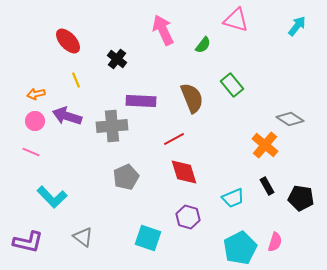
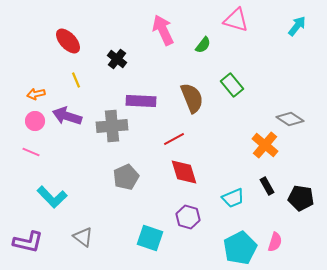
cyan square: moved 2 px right
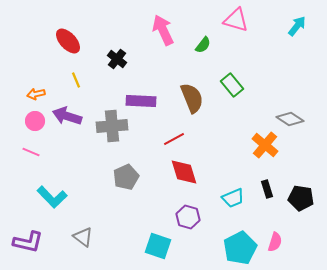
black rectangle: moved 3 px down; rotated 12 degrees clockwise
cyan square: moved 8 px right, 8 px down
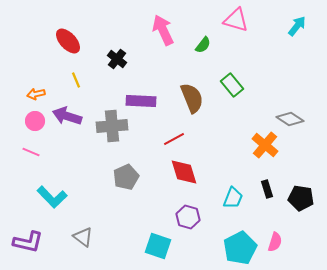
cyan trapezoid: rotated 45 degrees counterclockwise
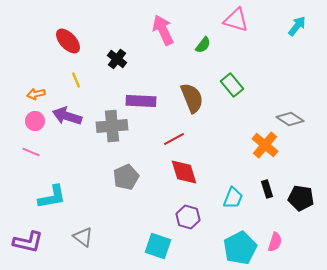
cyan L-shape: rotated 56 degrees counterclockwise
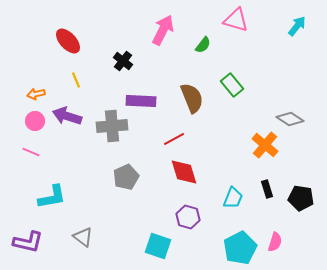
pink arrow: rotated 52 degrees clockwise
black cross: moved 6 px right, 2 px down
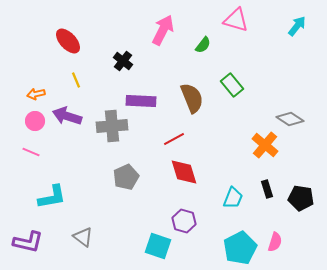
purple hexagon: moved 4 px left, 4 px down
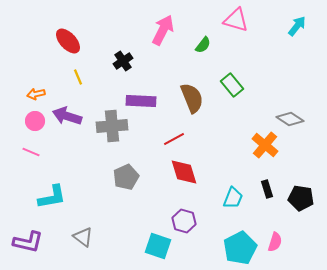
black cross: rotated 18 degrees clockwise
yellow line: moved 2 px right, 3 px up
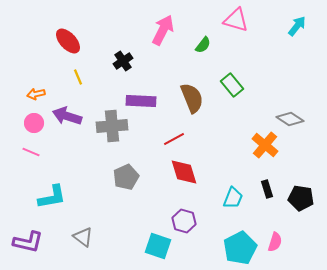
pink circle: moved 1 px left, 2 px down
